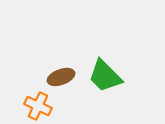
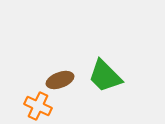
brown ellipse: moved 1 px left, 3 px down
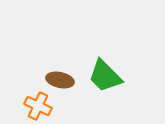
brown ellipse: rotated 32 degrees clockwise
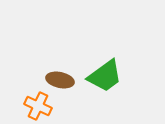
green trapezoid: rotated 81 degrees counterclockwise
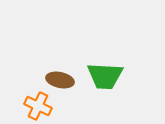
green trapezoid: rotated 39 degrees clockwise
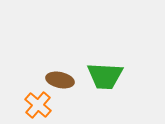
orange cross: moved 1 px up; rotated 16 degrees clockwise
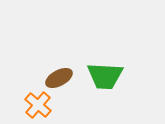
brown ellipse: moved 1 px left, 2 px up; rotated 40 degrees counterclockwise
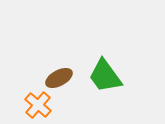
green trapezoid: rotated 51 degrees clockwise
